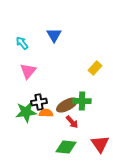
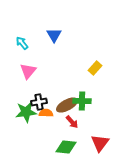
red triangle: moved 1 px up; rotated 12 degrees clockwise
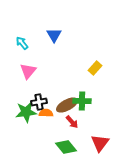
green diamond: rotated 45 degrees clockwise
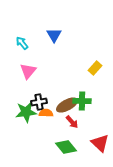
red triangle: rotated 24 degrees counterclockwise
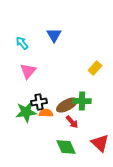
green diamond: rotated 15 degrees clockwise
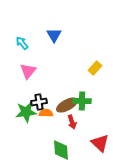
red arrow: rotated 24 degrees clockwise
green diamond: moved 5 px left, 3 px down; rotated 20 degrees clockwise
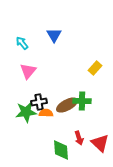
red arrow: moved 7 px right, 16 px down
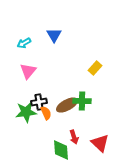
cyan arrow: moved 2 px right; rotated 80 degrees counterclockwise
orange semicircle: rotated 64 degrees clockwise
red arrow: moved 5 px left, 1 px up
